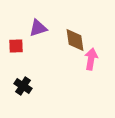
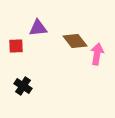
purple triangle: rotated 12 degrees clockwise
brown diamond: moved 1 px down; rotated 30 degrees counterclockwise
pink arrow: moved 6 px right, 5 px up
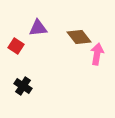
brown diamond: moved 4 px right, 4 px up
red square: rotated 35 degrees clockwise
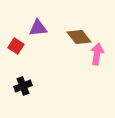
black cross: rotated 36 degrees clockwise
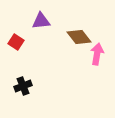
purple triangle: moved 3 px right, 7 px up
red square: moved 4 px up
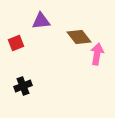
red square: moved 1 px down; rotated 35 degrees clockwise
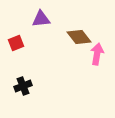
purple triangle: moved 2 px up
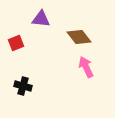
purple triangle: rotated 12 degrees clockwise
pink arrow: moved 11 px left, 13 px down; rotated 35 degrees counterclockwise
black cross: rotated 36 degrees clockwise
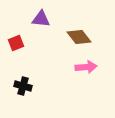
pink arrow: rotated 110 degrees clockwise
